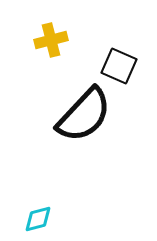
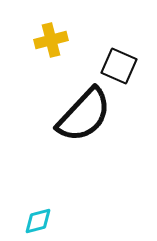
cyan diamond: moved 2 px down
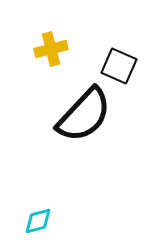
yellow cross: moved 9 px down
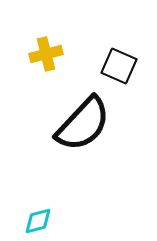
yellow cross: moved 5 px left, 5 px down
black semicircle: moved 1 px left, 9 px down
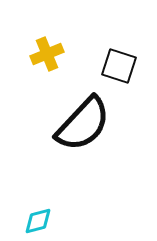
yellow cross: moved 1 px right; rotated 8 degrees counterclockwise
black square: rotated 6 degrees counterclockwise
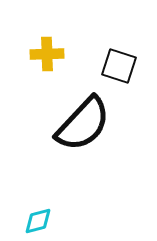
yellow cross: rotated 20 degrees clockwise
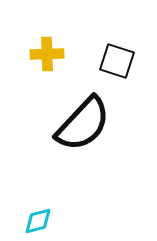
black square: moved 2 px left, 5 px up
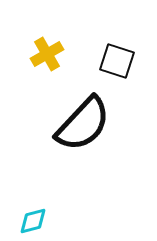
yellow cross: rotated 28 degrees counterclockwise
cyan diamond: moved 5 px left
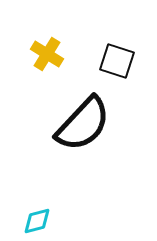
yellow cross: rotated 28 degrees counterclockwise
cyan diamond: moved 4 px right
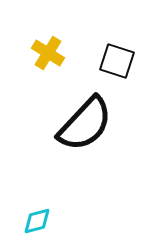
yellow cross: moved 1 px right, 1 px up
black semicircle: moved 2 px right
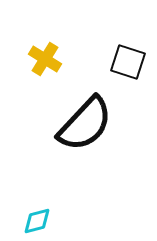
yellow cross: moved 3 px left, 6 px down
black square: moved 11 px right, 1 px down
